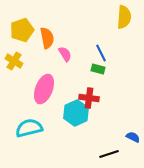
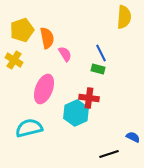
yellow cross: moved 1 px up
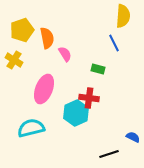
yellow semicircle: moved 1 px left, 1 px up
blue line: moved 13 px right, 10 px up
cyan semicircle: moved 2 px right
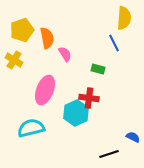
yellow semicircle: moved 1 px right, 2 px down
pink ellipse: moved 1 px right, 1 px down
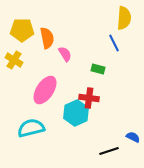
yellow pentagon: rotated 20 degrees clockwise
pink ellipse: rotated 12 degrees clockwise
black line: moved 3 px up
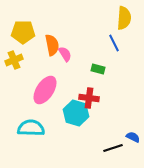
yellow pentagon: moved 1 px right, 2 px down
orange semicircle: moved 5 px right, 7 px down
yellow cross: rotated 36 degrees clockwise
cyan hexagon: rotated 20 degrees counterclockwise
cyan semicircle: rotated 16 degrees clockwise
black line: moved 4 px right, 3 px up
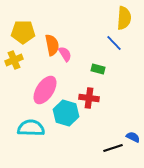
blue line: rotated 18 degrees counterclockwise
cyan hexagon: moved 10 px left
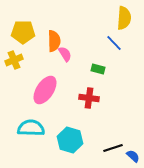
orange semicircle: moved 2 px right, 4 px up; rotated 10 degrees clockwise
cyan hexagon: moved 4 px right, 27 px down
blue semicircle: moved 19 px down; rotated 16 degrees clockwise
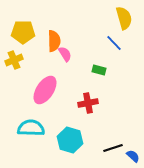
yellow semicircle: rotated 20 degrees counterclockwise
green rectangle: moved 1 px right, 1 px down
red cross: moved 1 px left, 5 px down; rotated 18 degrees counterclockwise
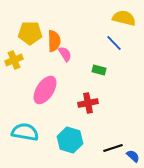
yellow semicircle: rotated 60 degrees counterclockwise
yellow pentagon: moved 7 px right, 1 px down
cyan semicircle: moved 6 px left, 4 px down; rotated 8 degrees clockwise
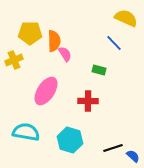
yellow semicircle: moved 2 px right; rotated 10 degrees clockwise
pink ellipse: moved 1 px right, 1 px down
red cross: moved 2 px up; rotated 12 degrees clockwise
cyan semicircle: moved 1 px right
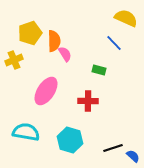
yellow pentagon: rotated 20 degrees counterclockwise
